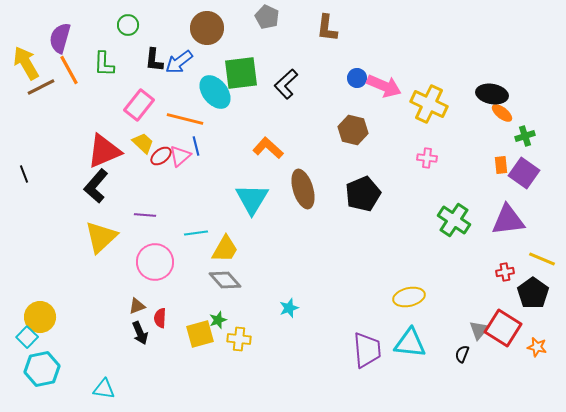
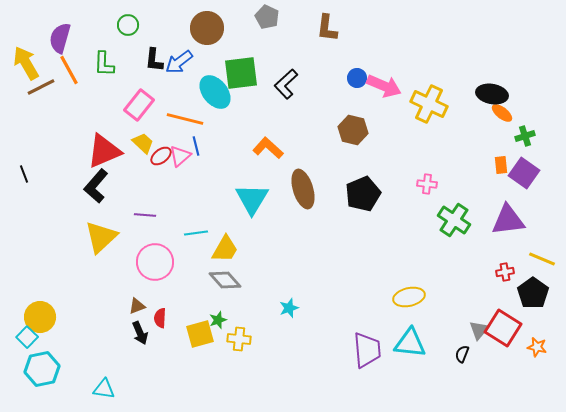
pink cross at (427, 158): moved 26 px down
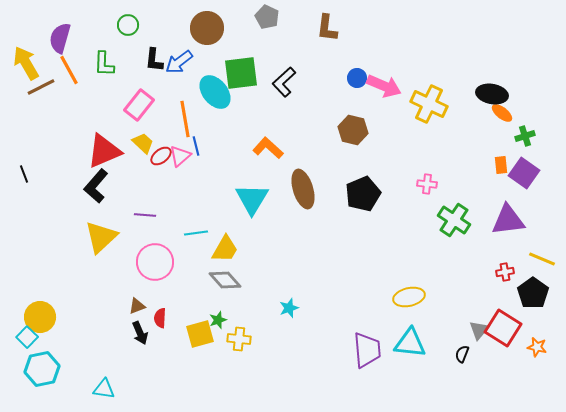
black L-shape at (286, 84): moved 2 px left, 2 px up
orange line at (185, 119): rotated 66 degrees clockwise
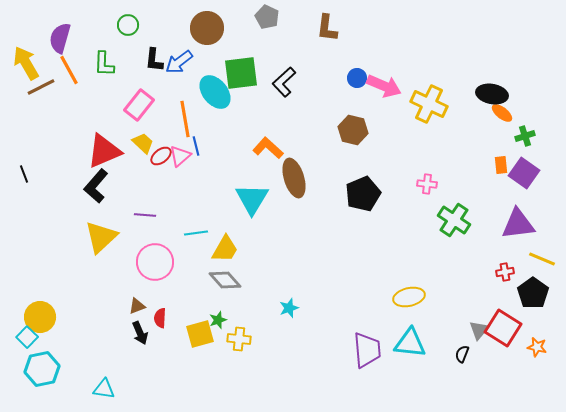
brown ellipse at (303, 189): moved 9 px left, 11 px up
purple triangle at (508, 220): moved 10 px right, 4 px down
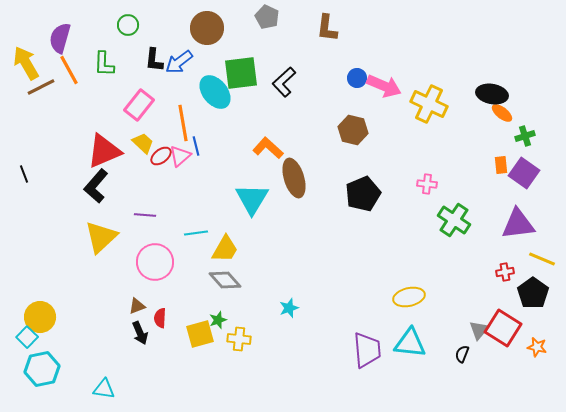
orange line at (185, 119): moved 2 px left, 4 px down
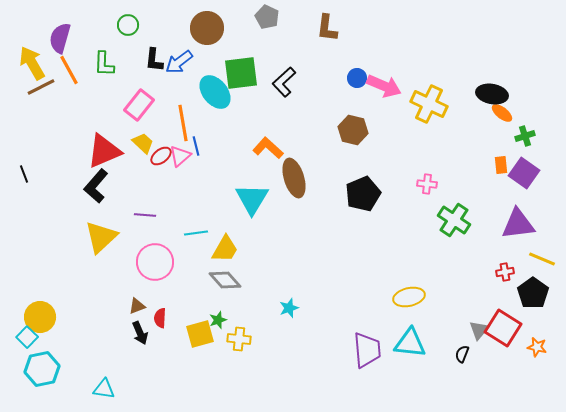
yellow arrow at (26, 63): moved 6 px right
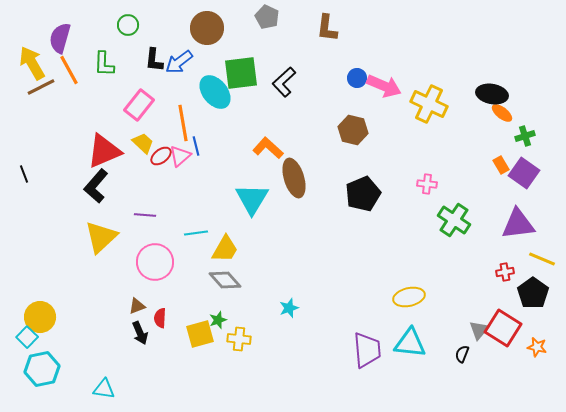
orange rectangle at (501, 165): rotated 24 degrees counterclockwise
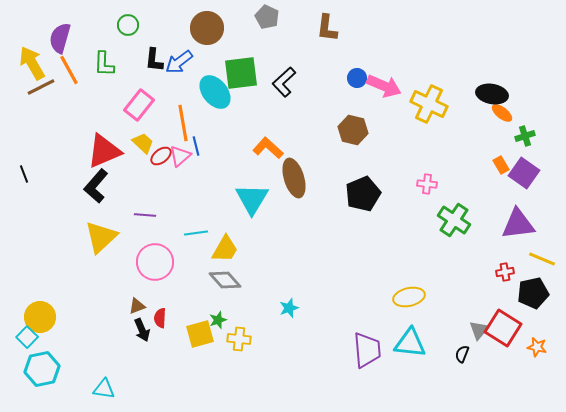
black pentagon at (533, 293): rotated 24 degrees clockwise
black arrow at (140, 333): moved 2 px right, 3 px up
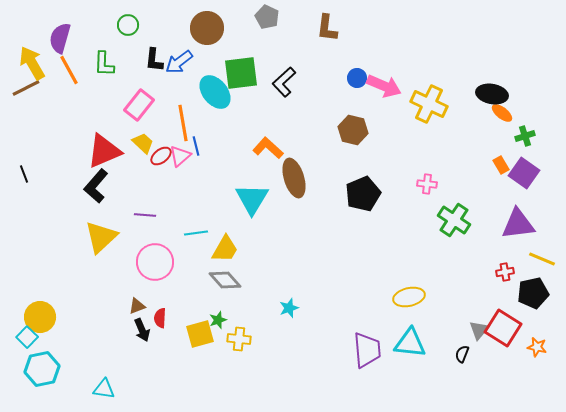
brown line at (41, 87): moved 15 px left, 1 px down
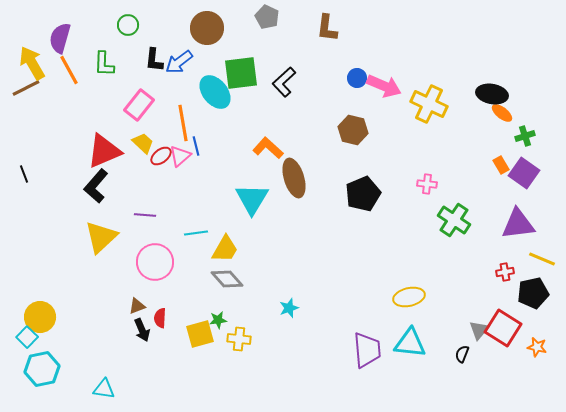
gray diamond at (225, 280): moved 2 px right, 1 px up
green star at (218, 320): rotated 12 degrees clockwise
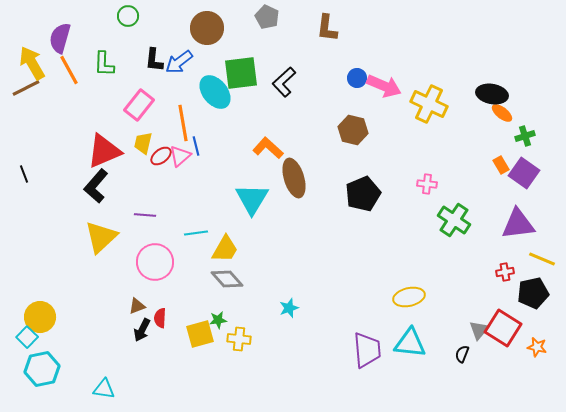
green circle at (128, 25): moved 9 px up
yellow trapezoid at (143, 143): rotated 120 degrees counterclockwise
black arrow at (142, 330): rotated 50 degrees clockwise
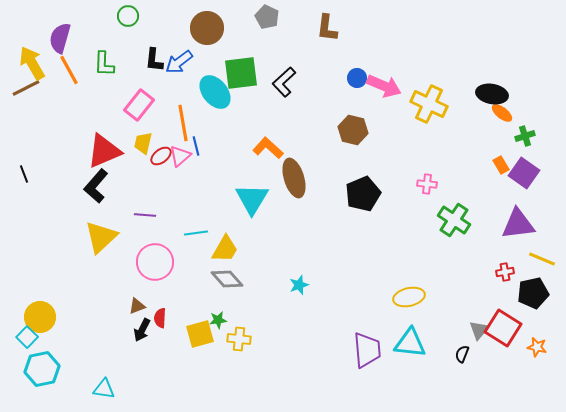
cyan star at (289, 308): moved 10 px right, 23 px up
